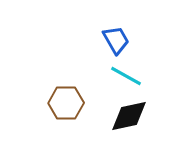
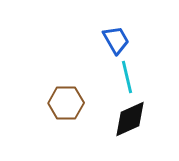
cyan line: moved 1 px right, 1 px down; rotated 48 degrees clockwise
black diamond: moved 1 px right, 3 px down; rotated 12 degrees counterclockwise
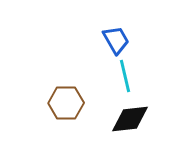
cyan line: moved 2 px left, 1 px up
black diamond: rotated 18 degrees clockwise
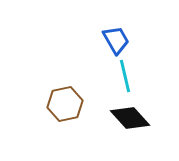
brown hexagon: moved 1 px left, 1 px down; rotated 12 degrees counterclockwise
black diamond: moved 1 px up; rotated 54 degrees clockwise
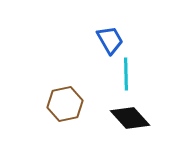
blue trapezoid: moved 6 px left
cyan line: moved 1 px right, 2 px up; rotated 12 degrees clockwise
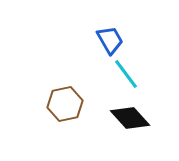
cyan line: rotated 36 degrees counterclockwise
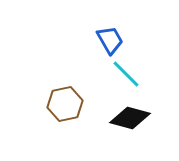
cyan line: rotated 8 degrees counterclockwise
black diamond: rotated 33 degrees counterclockwise
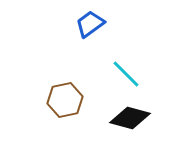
blue trapezoid: moved 20 px left, 16 px up; rotated 96 degrees counterclockwise
brown hexagon: moved 4 px up
